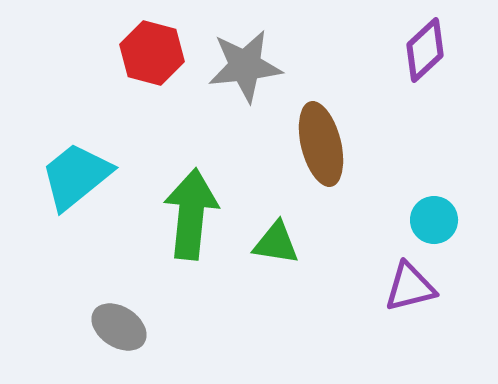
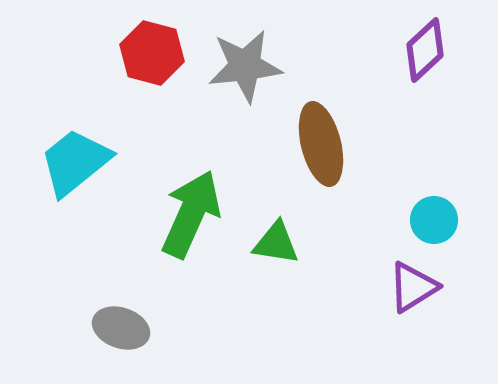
cyan trapezoid: moved 1 px left, 14 px up
green arrow: rotated 18 degrees clockwise
purple triangle: moved 3 px right; rotated 18 degrees counterclockwise
gray ellipse: moved 2 px right, 1 px down; rotated 14 degrees counterclockwise
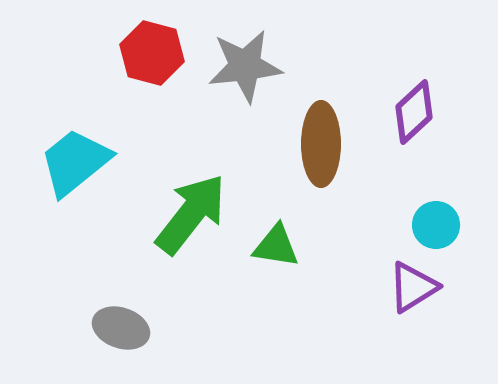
purple diamond: moved 11 px left, 62 px down
brown ellipse: rotated 14 degrees clockwise
green arrow: rotated 14 degrees clockwise
cyan circle: moved 2 px right, 5 px down
green triangle: moved 3 px down
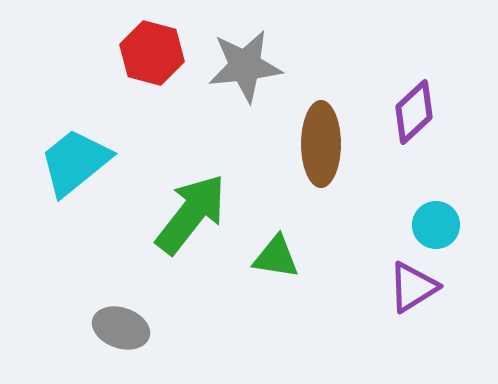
green triangle: moved 11 px down
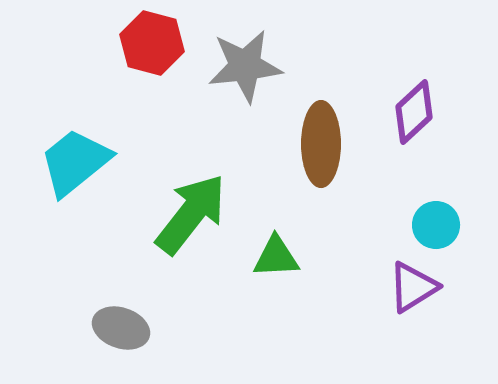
red hexagon: moved 10 px up
green triangle: rotated 12 degrees counterclockwise
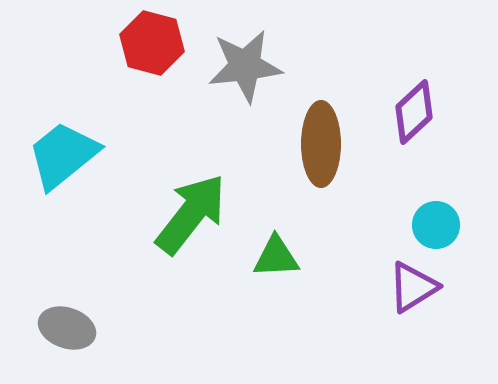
cyan trapezoid: moved 12 px left, 7 px up
gray ellipse: moved 54 px left
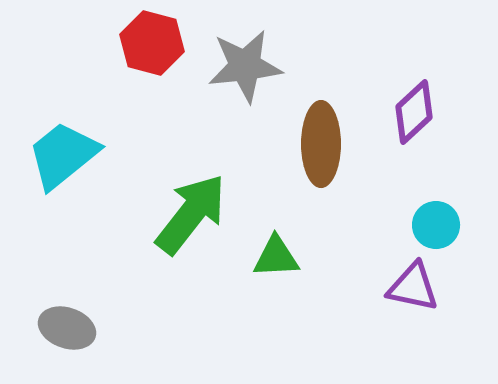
purple triangle: rotated 44 degrees clockwise
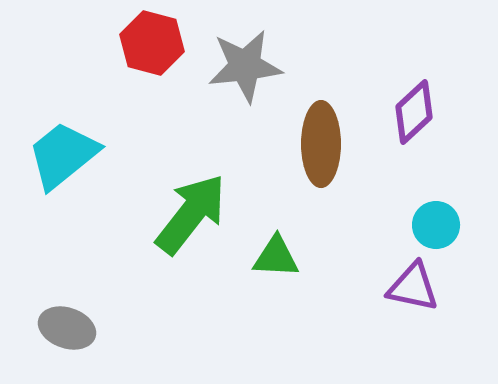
green triangle: rotated 6 degrees clockwise
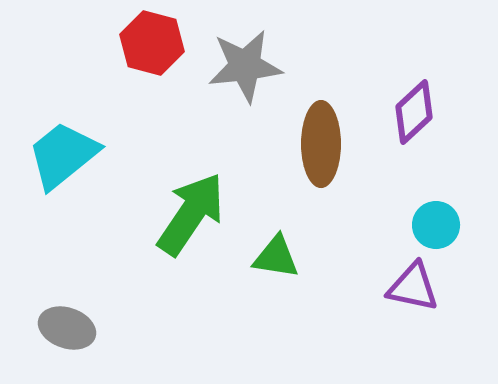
green arrow: rotated 4 degrees counterclockwise
green triangle: rotated 6 degrees clockwise
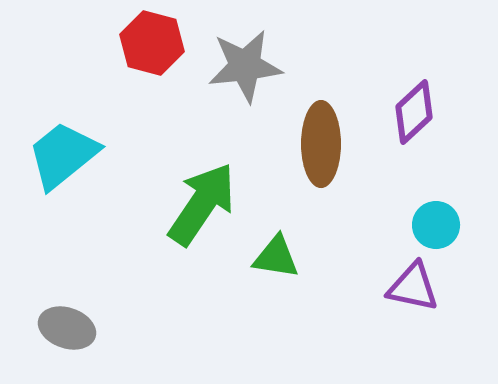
green arrow: moved 11 px right, 10 px up
